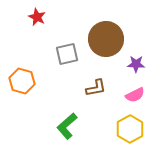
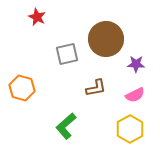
orange hexagon: moved 7 px down
green L-shape: moved 1 px left
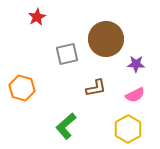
red star: rotated 18 degrees clockwise
yellow hexagon: moved 2 px left
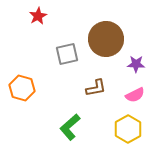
red star: moved 1 px right, 1 px up
green L-shape: moved 4 px right, 1 px down
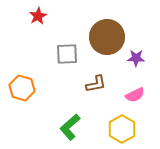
brown circle: moved 1 px right, 2 px up
gray square: rotated 10 degrees clockwise
purple star: moved 6 px up
brown L-shape: moved 4 px up
yellow hexagon: moved 6 px left
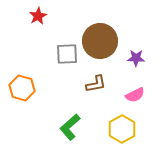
brown circle: moved 7 px left, 4 px down
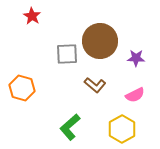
red star: moved 6 px left; rotated 12 degrees counterclockwise
brown L-shape: moved 1 px left, 1 px down; rotated 50 degrees clockwise
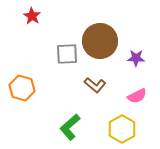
pink semicircle: moved 2 px right, 1 px down
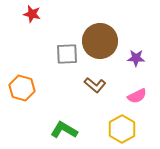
red star: moved 2 px up; rotated 18 degrees counterclockwise
green L-shape: moved 6 px left, 3 px down; rotated 72 degrees clockwise
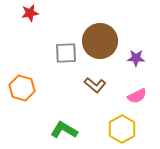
red star: moved 2 px left, 1 px up; rotated 24 degrees counterclockwise
gray square: moved 1 px left, 1 px up
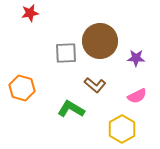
green L-shape: moved 7 px right, 21 px up
